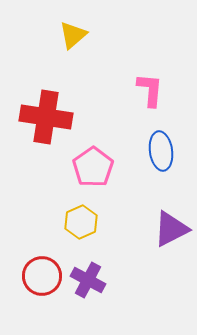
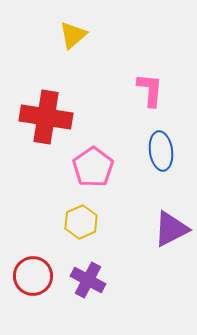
red circle: moved 9 px left
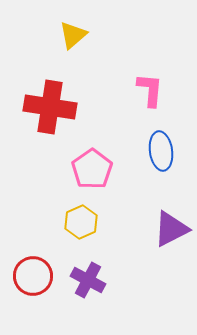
red cross: moved 4 px right, 10 px up
pink pentagon: moved 1 px left, 2 px down
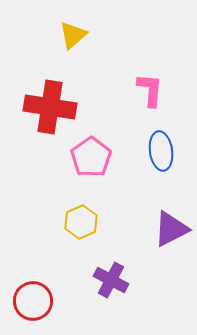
pink pentagon: moved 1 px left, 12 px up
red circle: moved 25 px down
purple cross: moved 23 px right
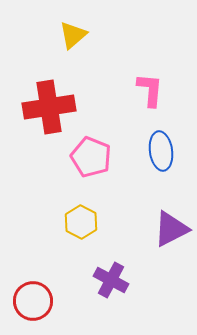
red cross: moved 1 px left; rotated 18 degrees counterclockwise
pink pentagon: rotated 15 degrees counterclockwise
yellow hexagon: rotated 8 degrees counterclockwise
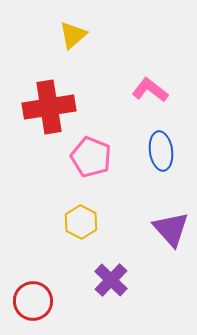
pink L-shape: rotated 57 degrees counterclockwise
purple triangle: rotated 45 degrees counterclockwise
purple cross: rotated 16 degrees clockwise
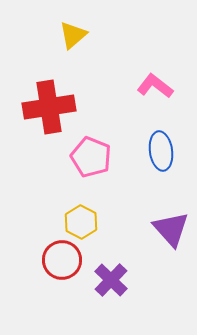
pink L-shape: moved 5 px right, 4 px up
red circle: moved 29 px right, 41 px up
